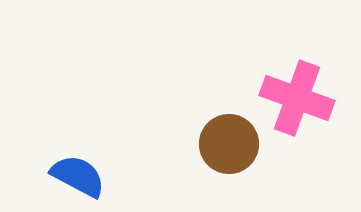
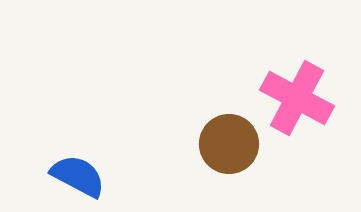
pink cross: rotated 8 degrees clockwise
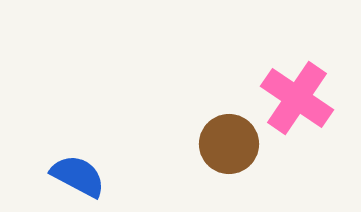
pink cross: rotated 6 degrees clockwise
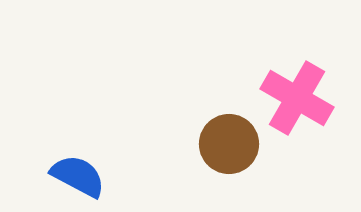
pink cross: rotated 4 degrees counterclockwise
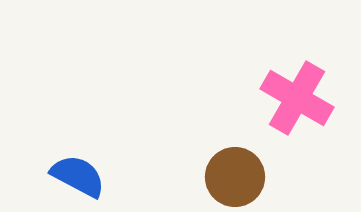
brown circle: moved 6 px right, 33 px down
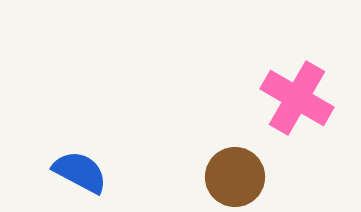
blue semicircle: moved 2 px right, 4 px up
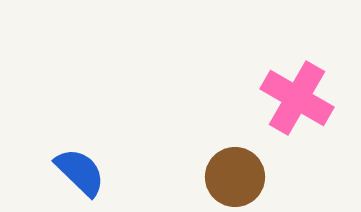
blue semicircle: rotated 16 degrees clockwise
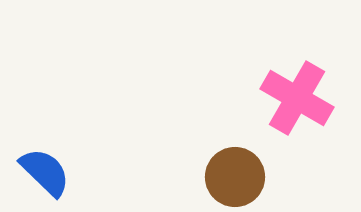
blue semicircle: moved 35 px left
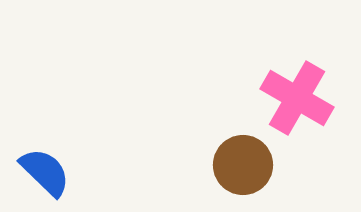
brown circle: moved 8 px right, 12 px up
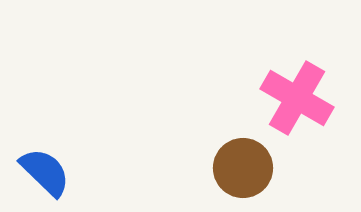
brown circle: moved 3 px down
